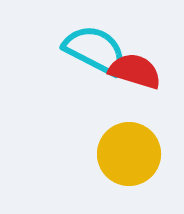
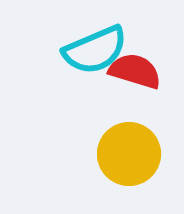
cyan semicircle: rotated 130 degrees clockwise
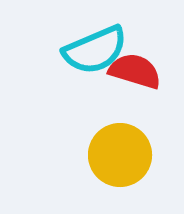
yellow circle: moved 9 px left, 1 px down
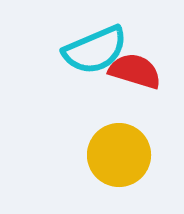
yellow circle: moved 1 px left
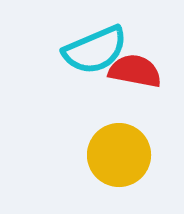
red semicircle: rotated 6 degrees counterclockwise
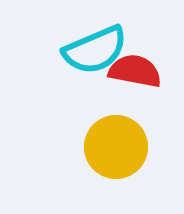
yellow circle: moved 3 px left, 8 px up
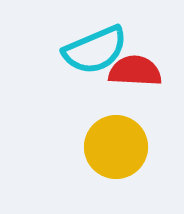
red semicircle: rotated 8 degrees counterclockwise
